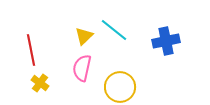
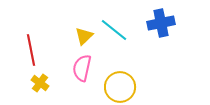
blue cross: moved 5 px left, 18 px up
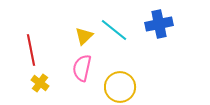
blue cross: moved 2 px left, 1 px down
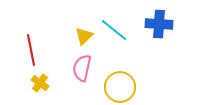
blue cross: rotated 16 degrees clockwise
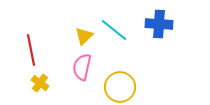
pink semicircle: moved 1 px up
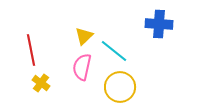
cyan line: moved 21 px down
yellow cross: moved 1 px right
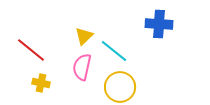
red line: rotated 40 degrees counterclockwise
yellow cross: rotated 24 degrees counterclockwise
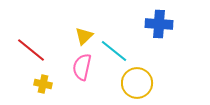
yellow cross: moved 2 px right, 1 px down
yellow circle: moved 17 px right, 4 px up
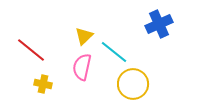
blue cross: rotated 28 degrees counterclockwise
cyan line: moved 1 px down
yellow circle: moved 4 px left, 1 px down
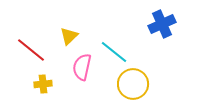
blue cross: moved 3 px right
yellow triangle: moved 15 px left
yellow cross: rotated 18 degrees counterclockwise
